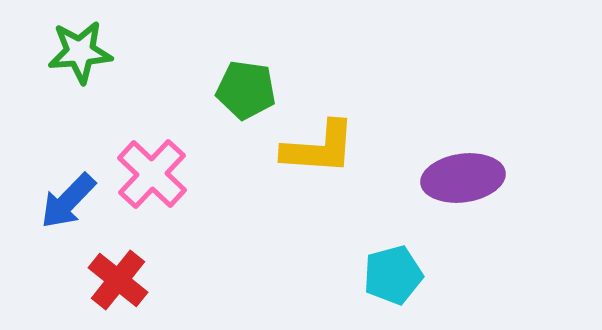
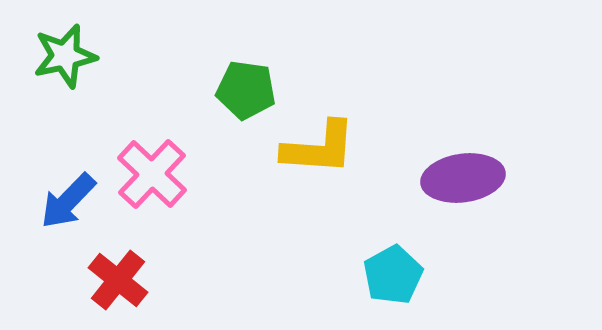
green star: moved 15 px left, 4 px down; rotated 8 degrees counterclockwise
cyan pentagon: rotated 14 degrees counterclockwise
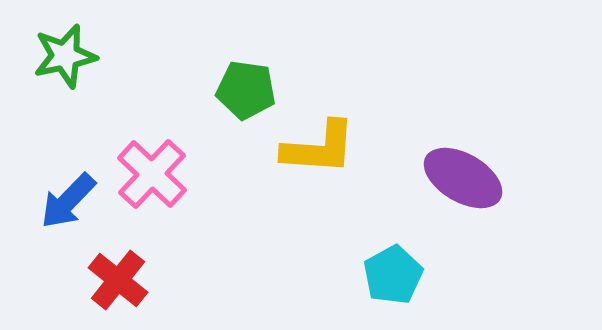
purple ellipse: rotated 38 degrees clockwise
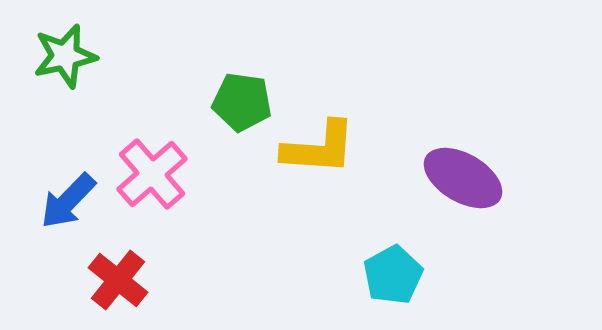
green pentagon: moved 4 px left, 12 px down
pink cross: rotated 6 degrees clockwise
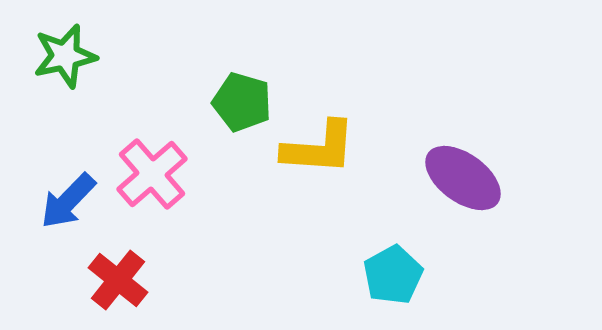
green pentagon: rotated 8 degrees clockwise
purple ellipse: rotated 6 degrees clockwise
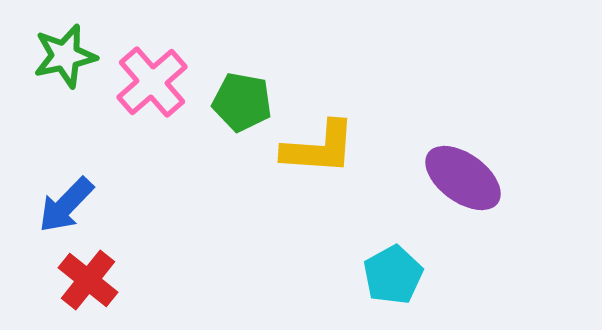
green pentagon: rotated 6 degrees counterclockwise
pink cross: moved 92 px up
blue arrow: moved 2 px left, 4 px down
red cross: moved 30 px left
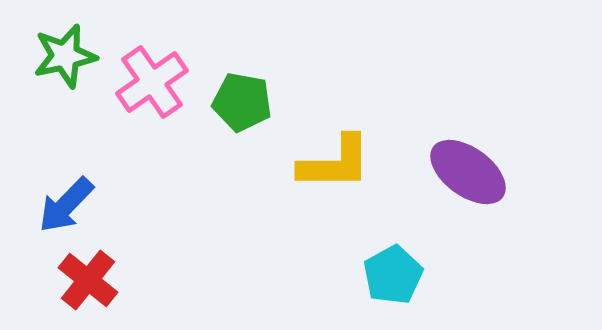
pink cross: rotated 6 degrees clockwise
yellow L-shape: moved 16 px right, 15 px down; rotated 4 degrees counterclockwise
purple ellipse: moved 5 px right, 6 px up
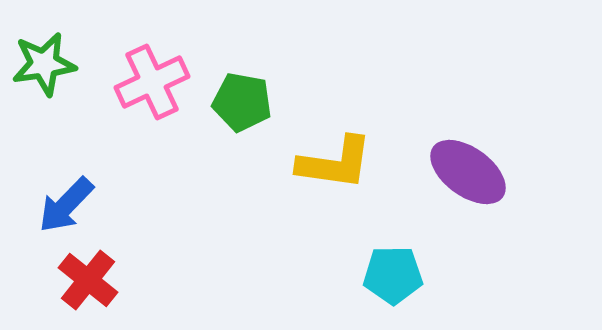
green star: moved 21 px left, 8 px down; rotated 4 degrees clockwise
pink cross: rotated 10 degrees clockwise
yellow L-shape: rotated 8 degrees clockwise
cyan pentagon: rotated 28 degrees clockwise
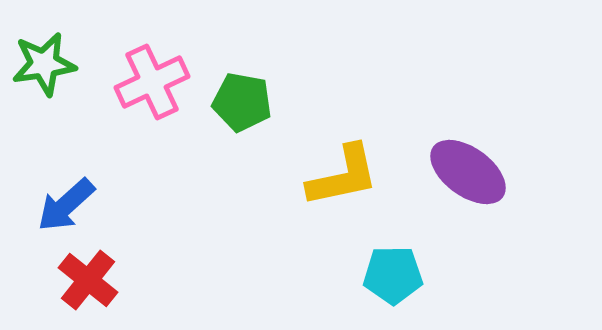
yellow L-shape: moved 8 px right, 13 px down; rotated 20 degrees counterclockwise
blue arrow: rotated 4 degrees clockwise
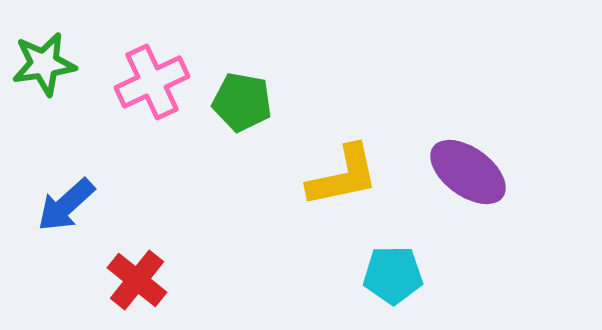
red cross: moved 49 px right
